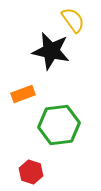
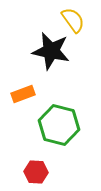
green hexagon: rotated 21 degrees clockwise
red hexagon: moved 5 px right; rotated 15 degrees counterclockwise
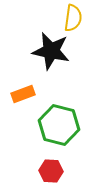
yellow semicircle: moved 2 px up; rotated 44 degrees clockwise
red hexagon: moved 15 px right, 1 px up
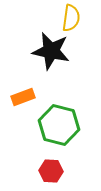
yellow semicircle: moved 2 px left
orange rectangle: moved 3 px down
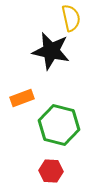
yellow semicircle: rotated 20 degrees counterclockwise
orange rectangle: moved 1 px left, 1 px down
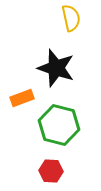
black star: moved 5 px right, 17 px down; rotated 6 degrees clockwise
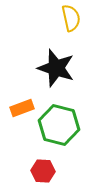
orange rectangle: moved 10 px down
red hexagon: moved 8 px left
